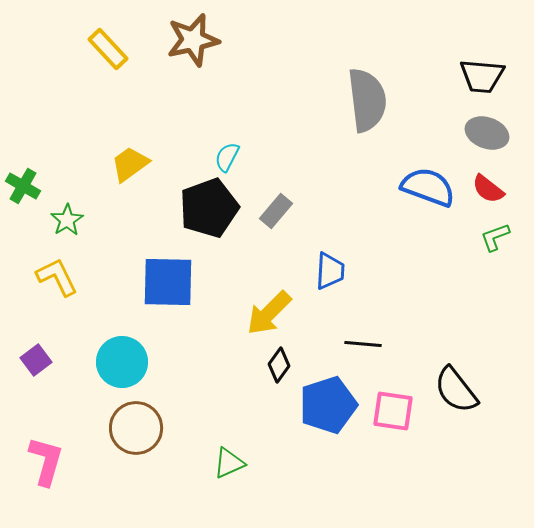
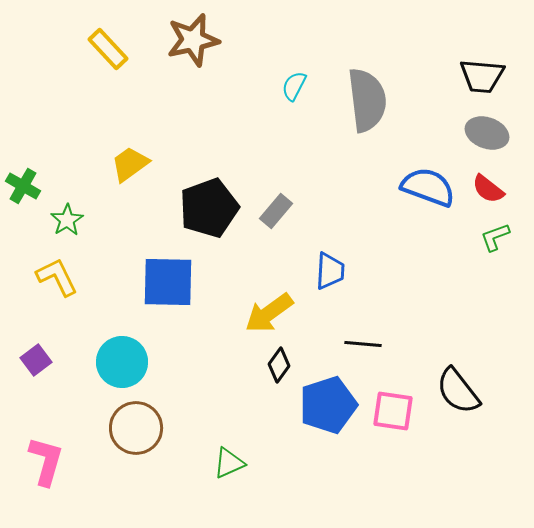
cyan semicircle: moved 67 px right, 71 px up
yellow arrow: rotated 9 degrees clockwise
black semicircle: moved 2 px right, 1 px down
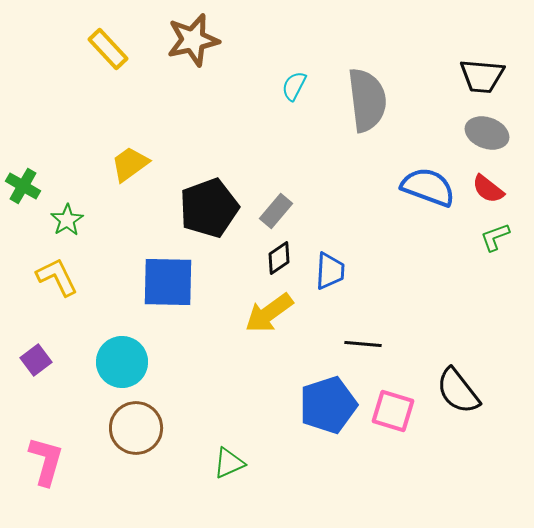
black diamond: moved 107 px up; rotated 20 degrees clockwise
pink square: rotated 9 degrees clockwise
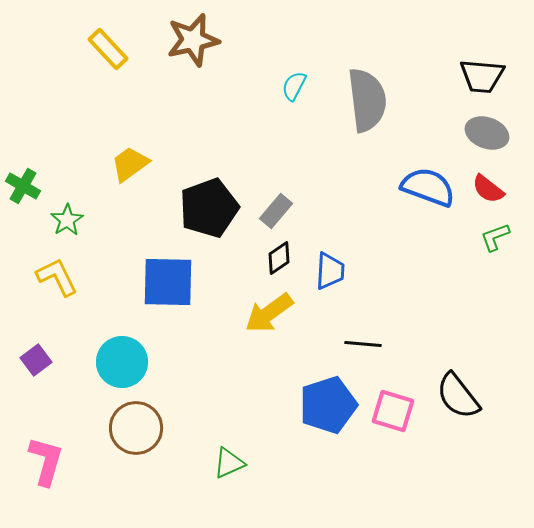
black semicircle: moved 5 px down
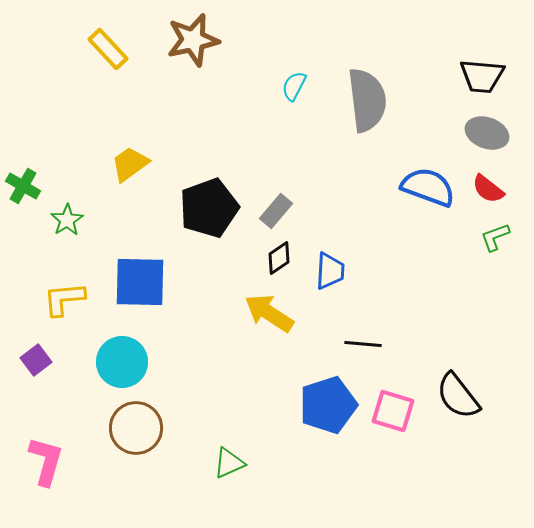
yellow L-shape: moved 7 px right, 22 px down; rotated 69 degrees counterclockwise
blue square: moved 28 px left
yellow arrow: rotated 69 degrees clockwise
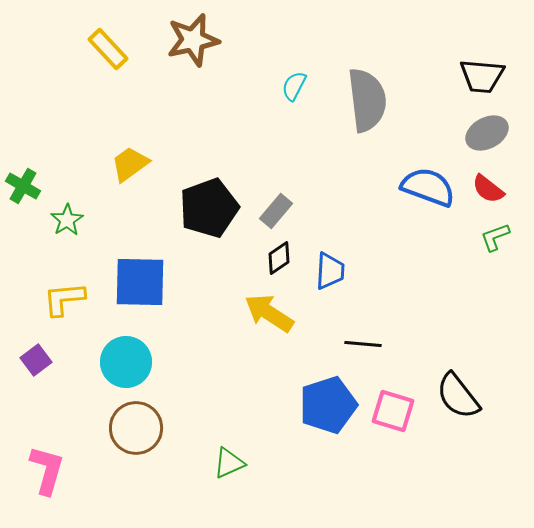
gray ellipse: rotated 48 degrees counterclockwise
cyan circle: moved 4 px right
pink L-shape: moved 1 px right, 9 px down
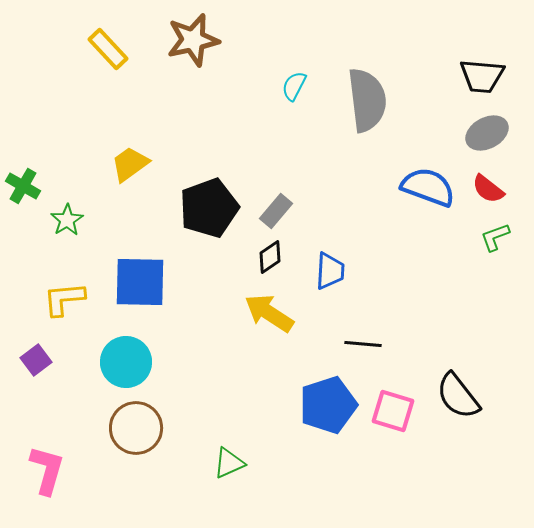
black diamond: moved 9 px left, 1 px up
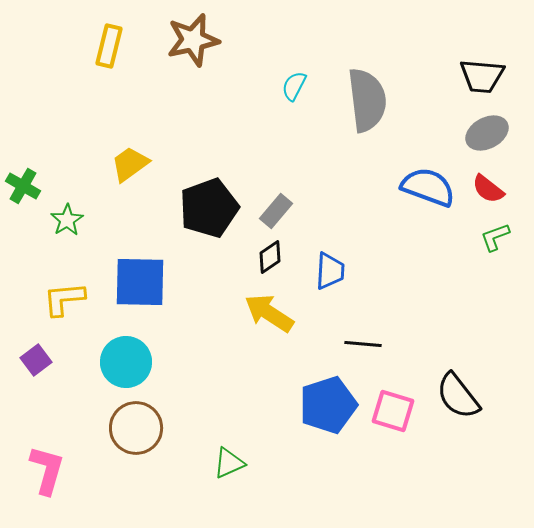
yellow rectangle: moved 1 px right, 3 px up; rotated 57 degrees clockwise
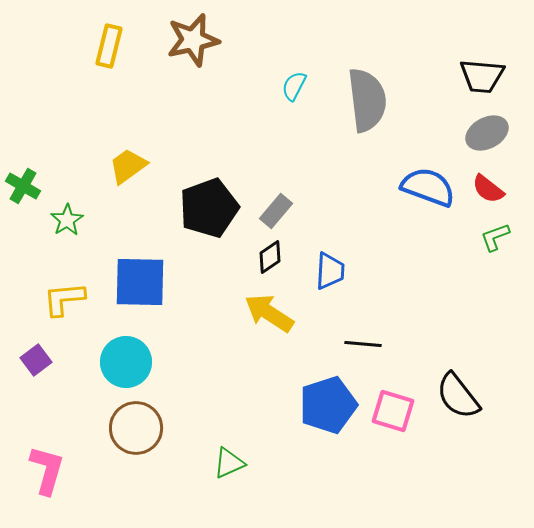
yellow trapezoid: moved 2 px left, 2 px down
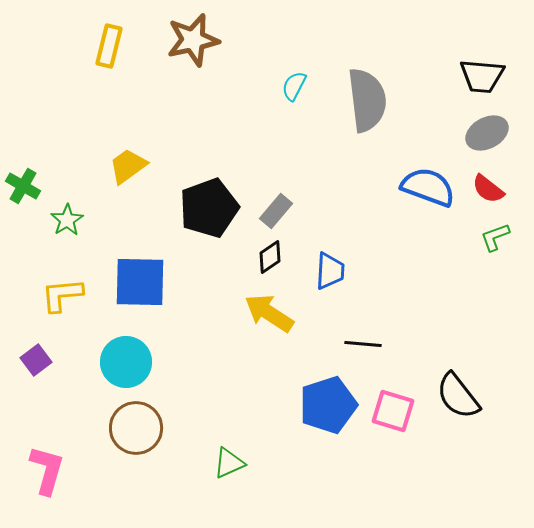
yellow L-shape: moved 2 px left, 4 px up
